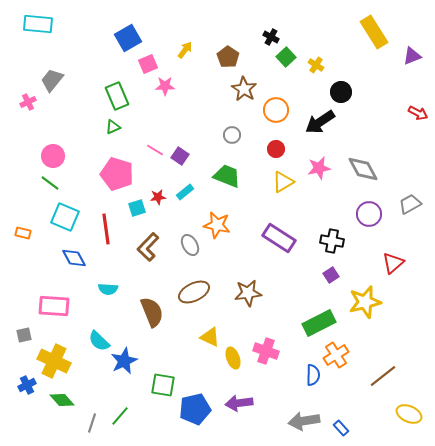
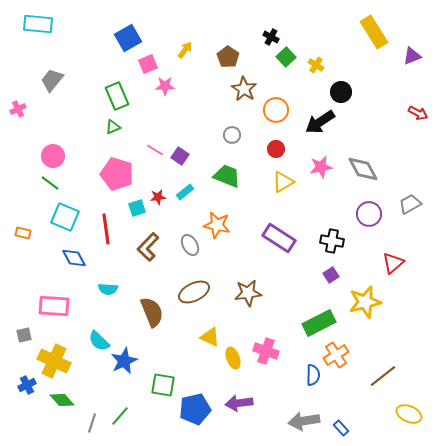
pink cross at (28, 102): moved 10 px left, 7 px down
pink star at (319, 168): moved 2 px right, 1 px up
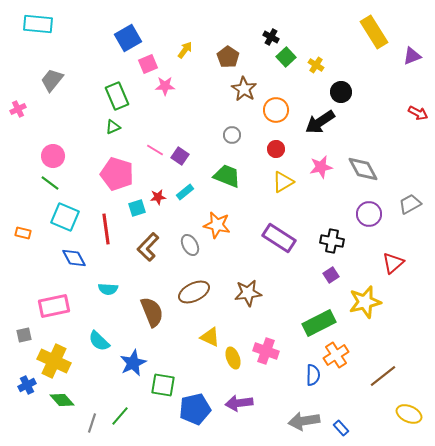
pink rectangle at (54, 306): rotated 16 degrees counterclockwise
blue star at (124, 361): moved 9 px right, 2 px down
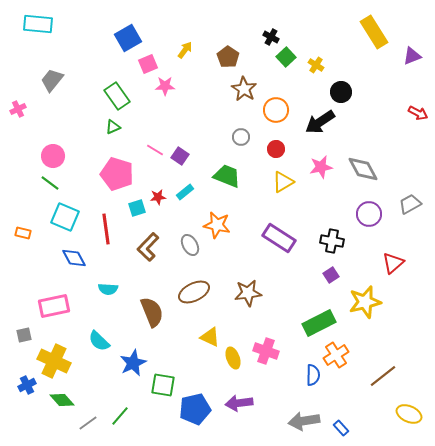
green rectangle at (117, 96): rotated 12 degrees counterclockwise
gray circle at (232, 135): moved 9 px right, 2 px down
gray line at (92, 423): moved 4 px left; rotated 36 degrees clockwise
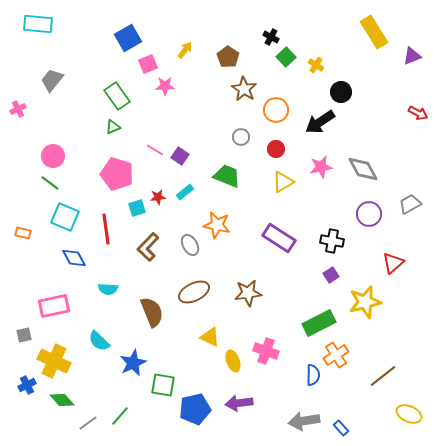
yellow ellipse at (233, 358): moved 3 px down
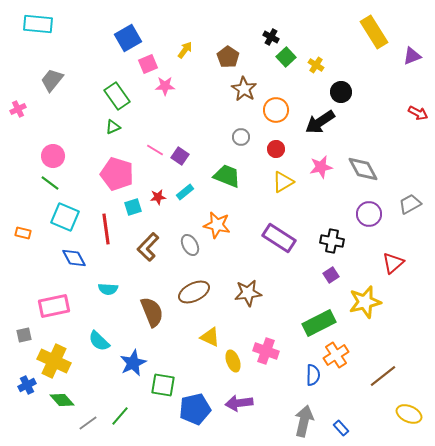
cyan square at (137, 208): moved 4 px left, 1 px up
gray arrow at (304, 421): rotated 112 degrees clockwise
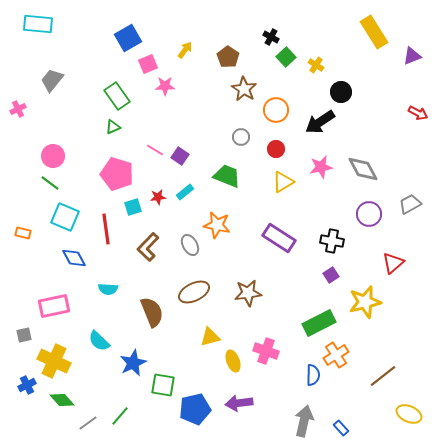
yellow triangle at (210, 337): rotated 40 degrees counterclockwise
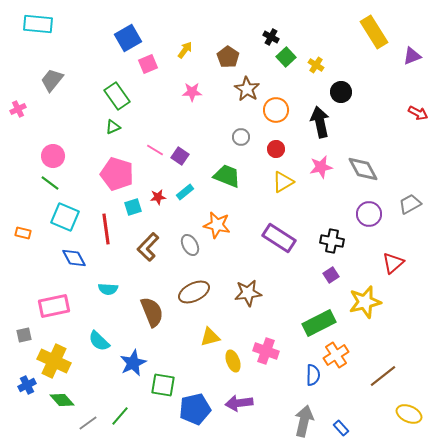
pink star at (165, 86): moved 27 px right, 6 px down
brown star at (244, 89): moved 3 px right
black arrow at (320, 122): rotated 112 degrees clockwise
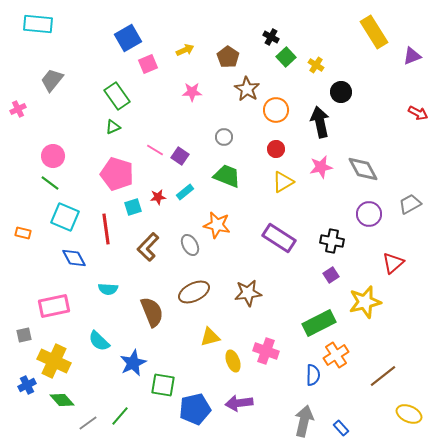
yellow arrow at (185, 50): rotated 30 degrees clockwise
gray circle at (241, 137): moved 17 px left
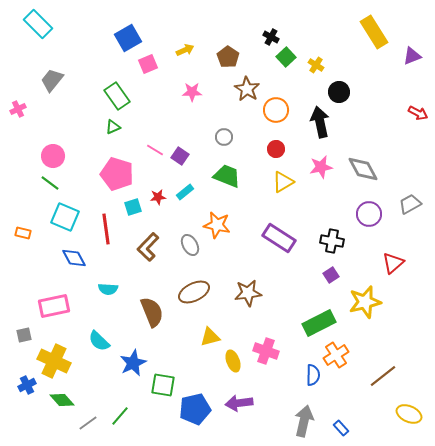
cyan rectangle at (38, 24): rotated 40 degrees clockwise
black circle at (341, 92): moved 2 px left
